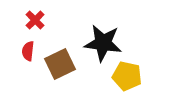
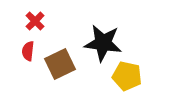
red cross: moved 1 px down
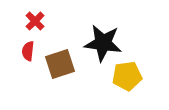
brown square: rotated 8 degrees clockwise
yellow pentagon: rotated 20 degrees counterclockwise
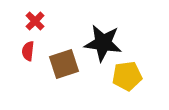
brown square: moved 4 px right
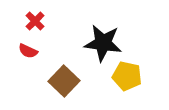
red semicircle: rotated 72 degrees counterclockwise
brown square: moved 17 px down; rotated 28 degrees counterclockwise
yellow pentagon: rotated 20 degrees clockwise
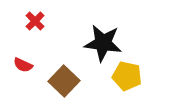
red semicircle: moved 5 px left, 14 px down
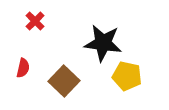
red semicircle: moved 3 px down; rotated 102 degrees counterclockwise
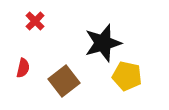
black star: rotated 24 degrees counterclockwise
brown square: rotated 8 degrees clockwise
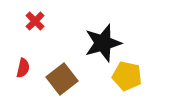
brown square: moved 2 px left, 2 px up
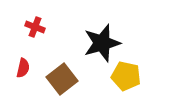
red cross: moved 6 px down; rotated 24 degrees counterclockwise
black star: moved 1 px left
yellow pentagon: moved 1 px left
